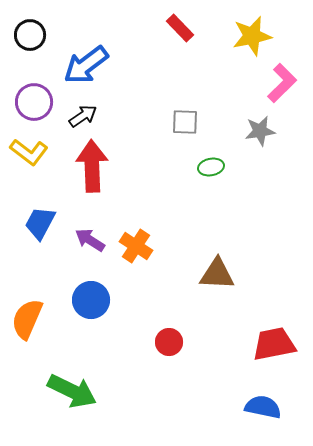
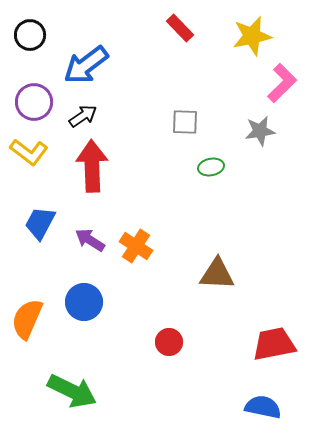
blue circle: moved 7 px left, 2 px down
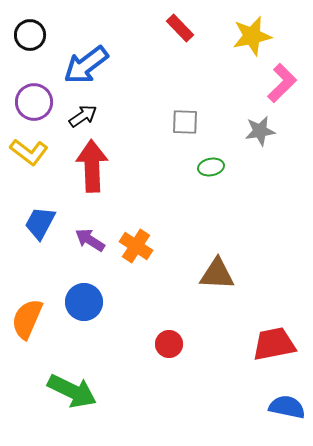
red circle: moved 2 px down
blue semicircle: moved 24 px right
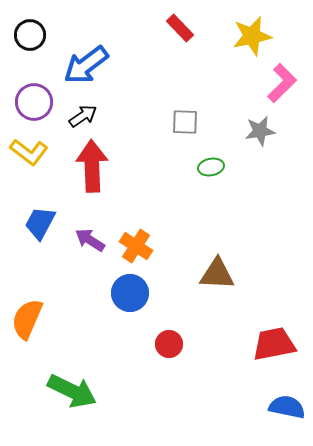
blue circle: moved 46 px right, 9 px up
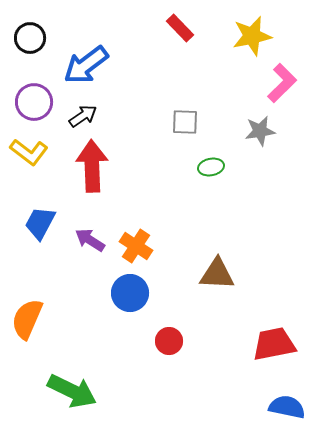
black circle: moved 3 px down
red circle: moved 3 px up
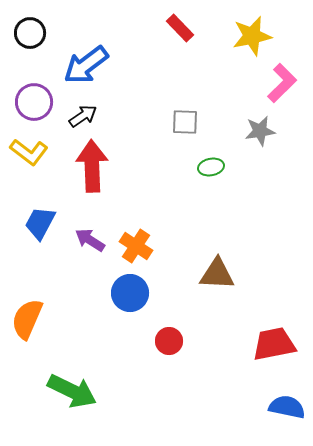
black circle: moved 5 px up
